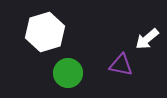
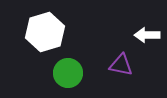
white arrow: moved 4 px up; rotated 40 degrees clockwise
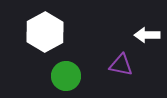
white hexagon: rotated 12 degrees counterclockwise
green circle: moved 2 px left, 3 px down
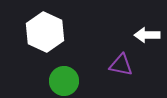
white hexagon: rotated 6 degrees counterclockwise
green circle: moved 2 px left, 5 px down
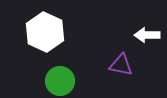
green circle: moved 4 px left
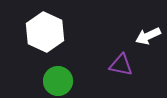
white arrow: moved 1 px right, 1 px down; rotated 25 degrees counterclockwise
green circle: moved 2 px left
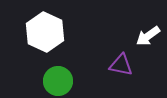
white arrow: rotated 10 degrees counterclockwise
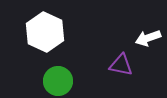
white arrow: moved 2 px down; rotated 15 degrees clockwise
